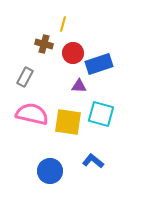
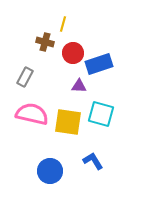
brown cross: moved 1 px right, 2 px up
blue L-shape: rotated 20 degrees clockwise
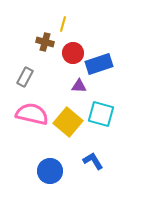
yellow square: rotated 32 degrees clockwise
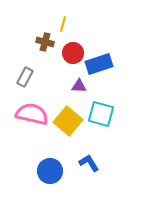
yellow square: moved 1 px up
blue L-shape: moved 4 px left, 2 px down
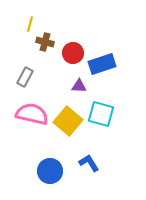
yellow line: moved 33 px left
blue rectangle: moved 3 px right
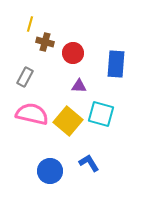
blue rectangle: moved 14 px right; rotated 68 degrees counterclockwise
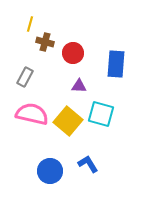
blue L-shape: moved 1 px left, 1 px down
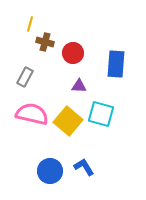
blue L-shape: moved 4 px left, 3 px down
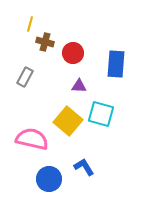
pink semicircle: moved 25 px down
blue circle: moved 1 px left, 8 px down
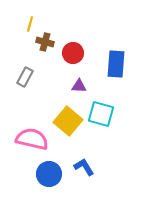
blue circle: moved 5 px up
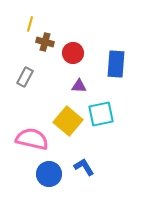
cyan square: rotated 28 degrees counterclockwise
